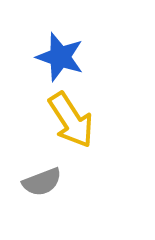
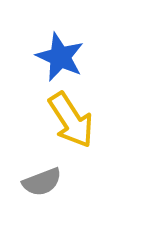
blue star: rotated 6 degrees clockwise
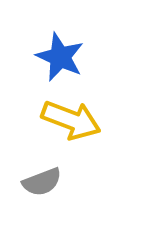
yellow arrow: rotated 36 degrees counterclockwise
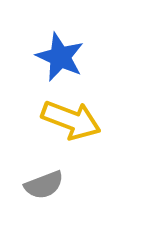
gray semicircle: moved 2 px right, 3 px down
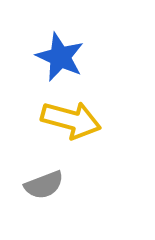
yellow arrow: rotated 6 degrees counterclockwise
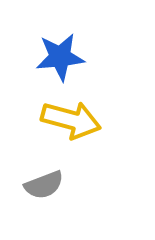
blue star: rotated 30 degrees counterclockwise
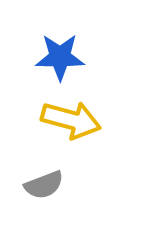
blue star: rotated 6 degrees clockwise
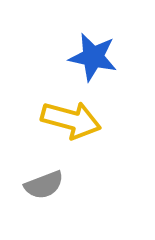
blue star: moved 33 px right; rotated 12 degrees clockwise
